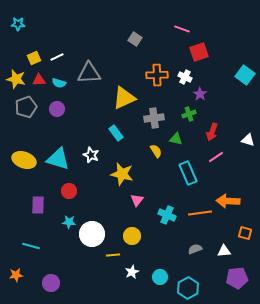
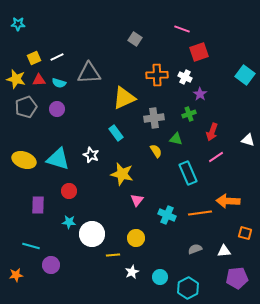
yellow circle at (132, 236): moved 4 px right, 2 px down
purple circle at (51, 283): moved 18 px up
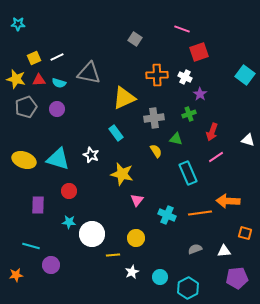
gray triangle at (89, 73): rotated 15 degrees clockwise
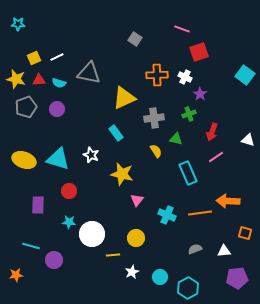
purple circle at (51, 265): moved 3 px right, 5 px up
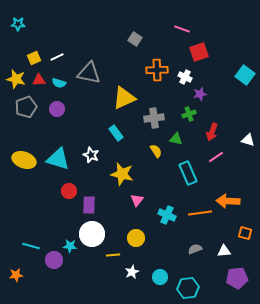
orange cross at (157, 75): moved 5 px up
purple star at (200, 94): rotated 24 degrees clockwise
purple rectangle at (38, 205): moved 51 px right
cyan star at (69, 222): moved 1 px right, 24 px down
cyan hexagon at (188, 288): rotated 20 degrees clockwise
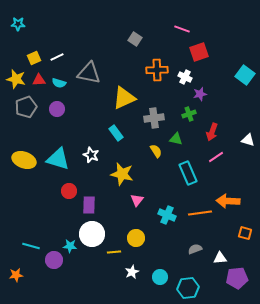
white triangle at (224, 251): moved 4 px left, 7 px down
yellow line at (113, 255): moved 1 px right, 3 px up
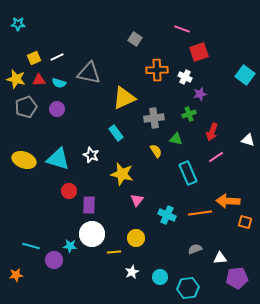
orange square at (245, 233): moved 11 px up
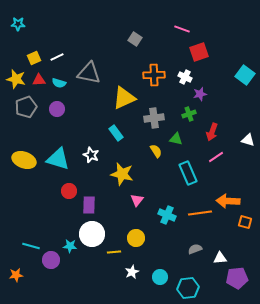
orange cross at (157, 70): moved 3 px left, 5 px down
purple circle at (54, 260): moved 3 px left
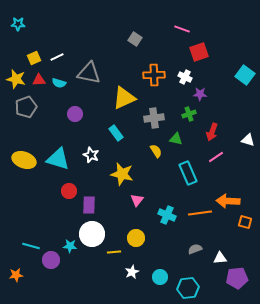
purple star at (200, 94): rotated 16 degrees clockwise
purple circle at (57, 109): moved 18 px right, 5 px down
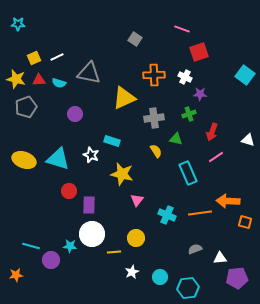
cyan rectangle at (116, 133): moved 4 px left, 8 px down; rotated 35 degrees counterclockwise
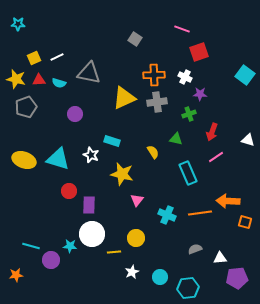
gray cross at (154, 118): moved 3 px right, 16 px up
yellow semicircle at (156, 151): moved 3 px left, 1 px down
